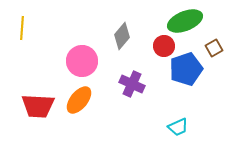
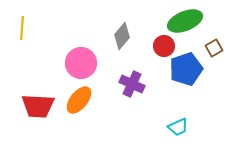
pink circle: moved 1 px left, 2 px down
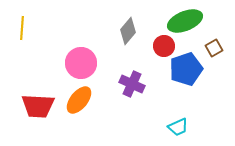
gray diamond: moved 6 px right, 5 px up
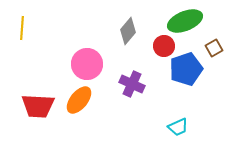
pink circle: moved 6 px right, 1 px down
